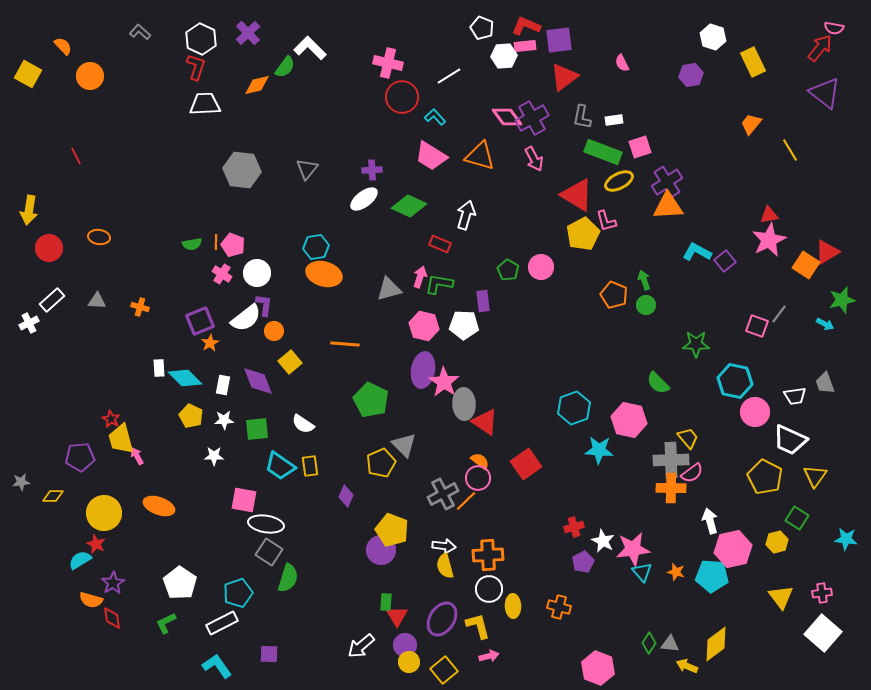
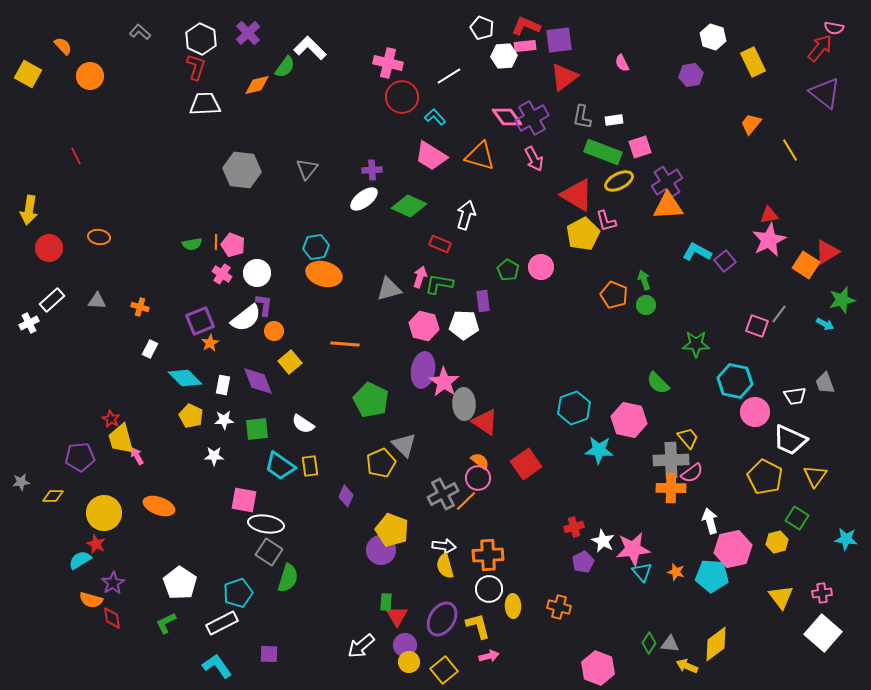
white rectangle at (159, 368): moved 9 px left, 19 px up; rotated 30 degrees clockwise
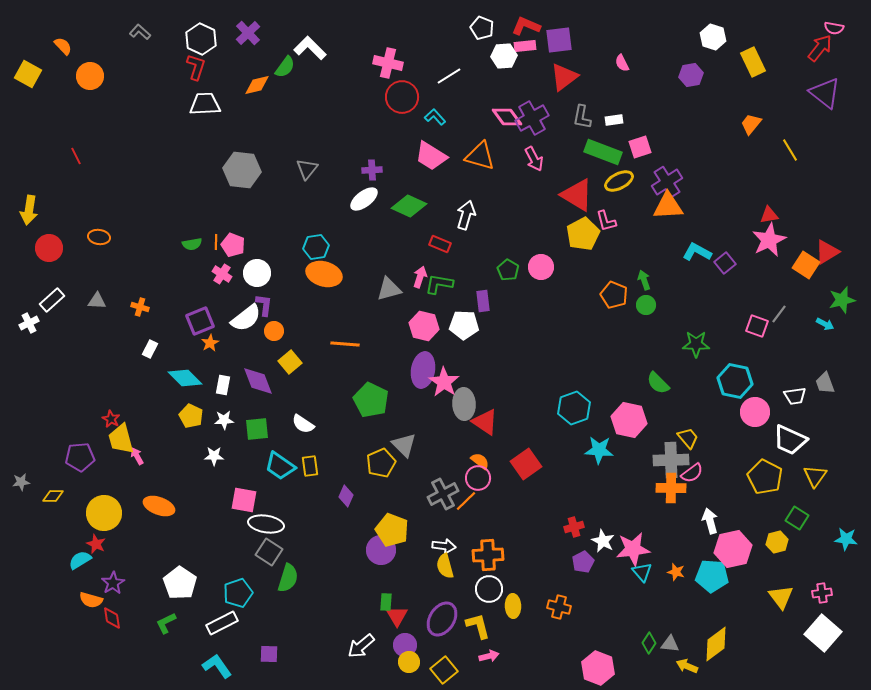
purple square at (725, 261): moved 2 px down
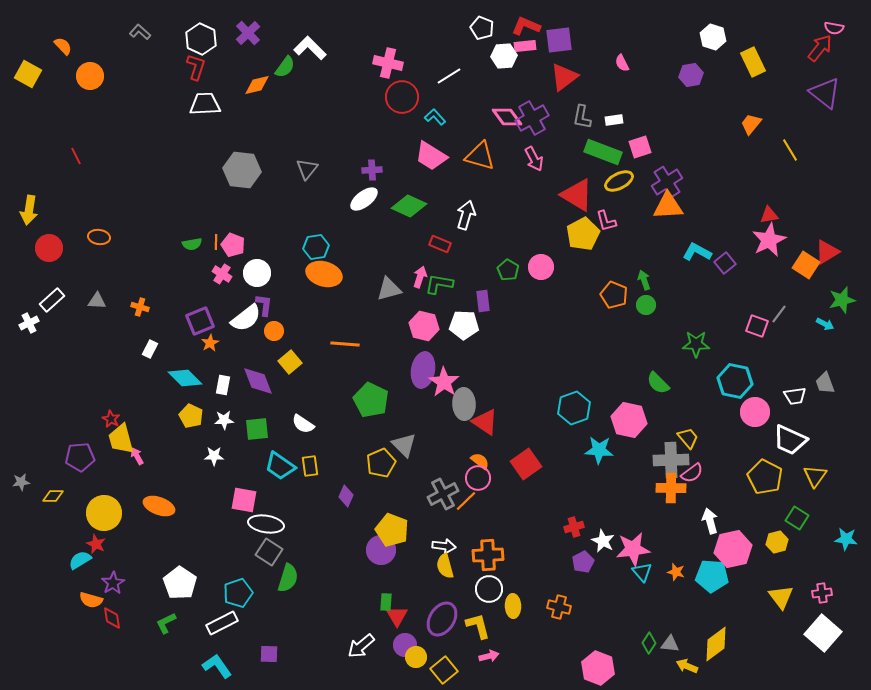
yellow circle at (409, 662): moved 7 px right, 5 px up
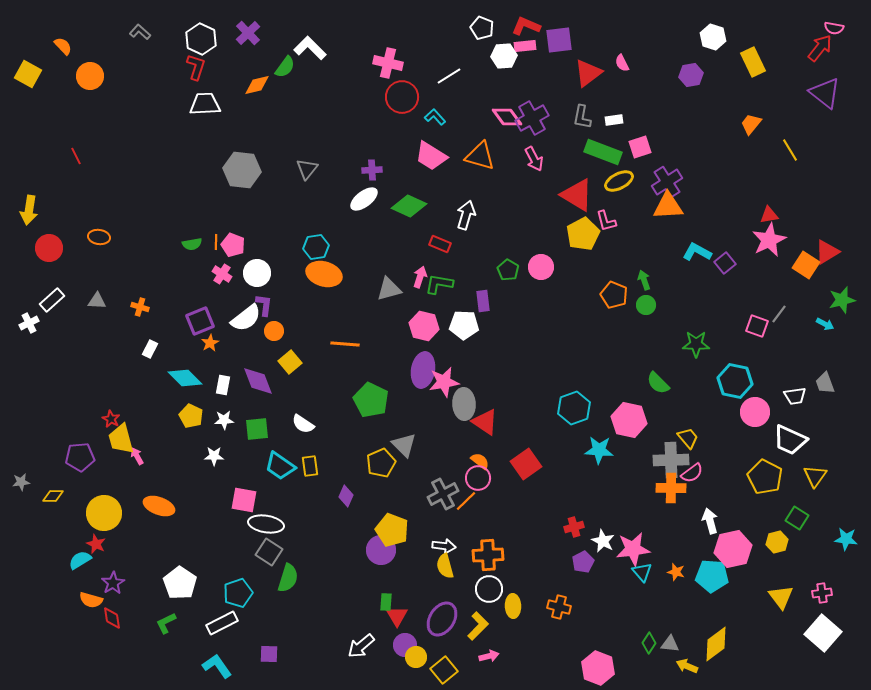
red triangle at (564, 77): moved 24 px right, 4 px up
pink star at (444, 382): rotated 28 degrees clockwise
yellow L-shape at (478, 626): rotated 60 degrees clockwise
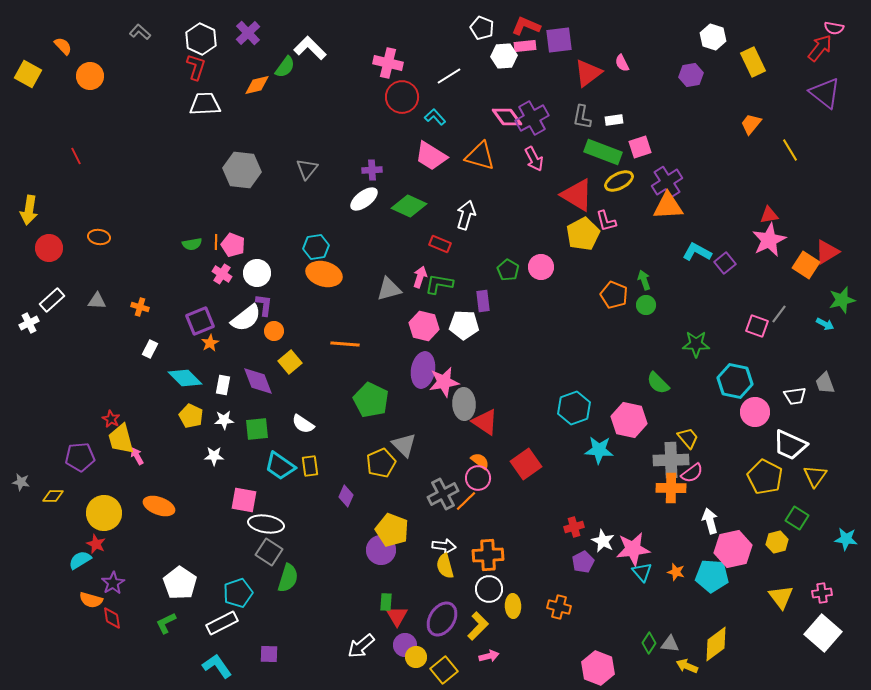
white trapezoid at (790, 440): moved 5 px down
gray star at (21, 482): rotated 18 degrees clockwise
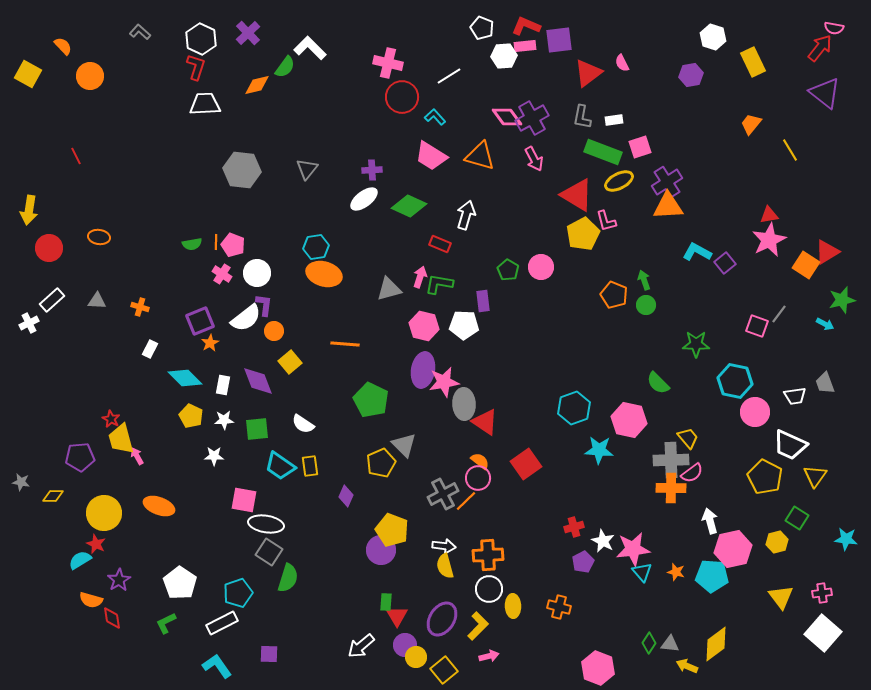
purple star at (113, 583): moved 6 px right, 3 px up
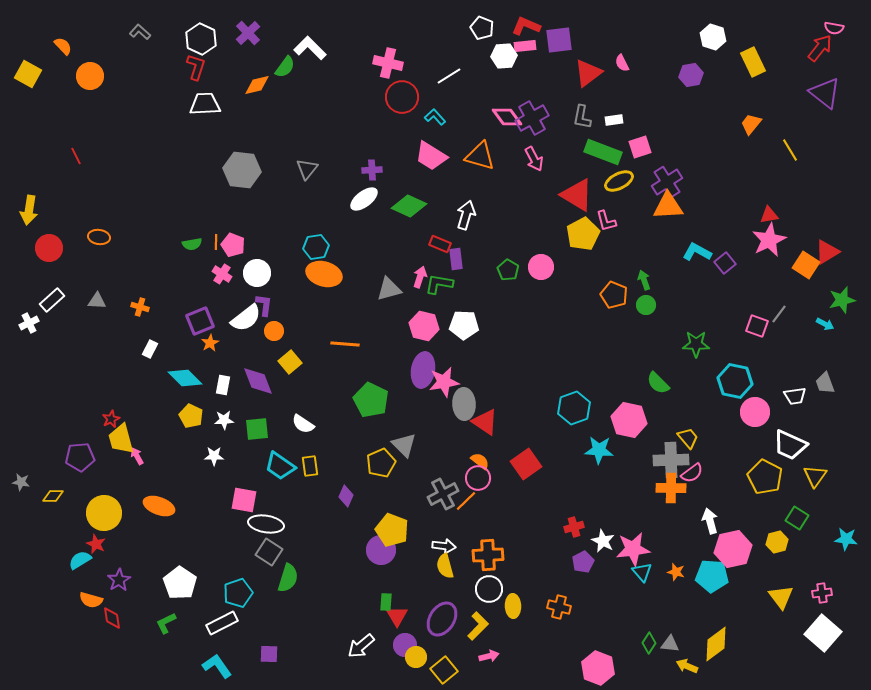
purple rectangle at (483, 301): moved 27 px left, 42 px up
red star at (111, 419): rotated 18 degrees clockwise
